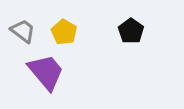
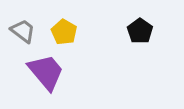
black pentagon: moved 9 px right
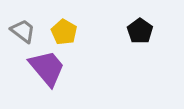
purple trapezoid: moved 1 px right, 4 px up
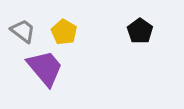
purple trapezoid: moved 2 px left
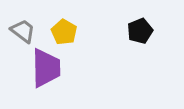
black pentagon: rotated 15 degrees clockwise
purple trapezoid: moved 1 px right; rotated 39 degrees clockwise
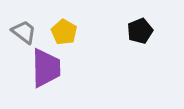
gray trapezoid: moved 1 px right, 1 px down
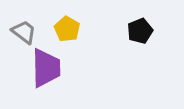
yellow pentagon: moved 3 px right, 3 px up
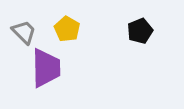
gray trapezoid: rotated 8 degrees clockwise
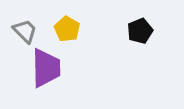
gray trapezoid: moved 1 px right, 1 px up
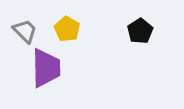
black pentagon: rotated 10 degrees counterclockwise
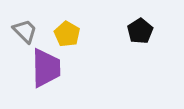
yellow pentagon: moved 5 px down
